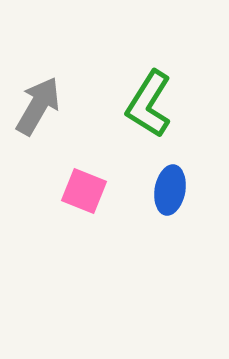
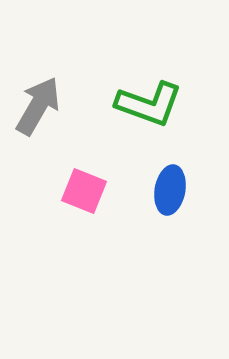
green L-shape: rotated 102 degrees counterclockwise
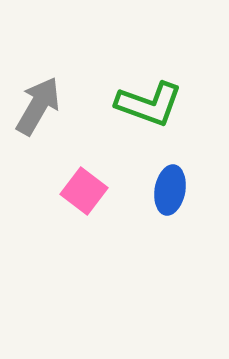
pink square: rotated 15 degrees clockwise
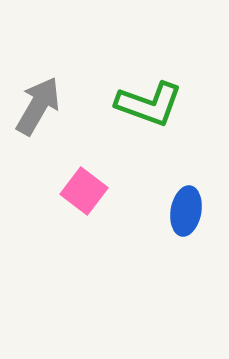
blue ellipse: moved 16 px right, 21 px down
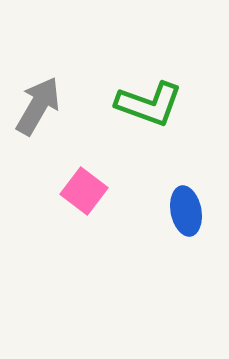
blue ellipse: rotated 21 degrees counterclockwise
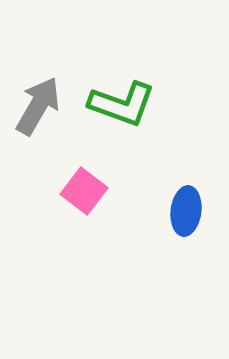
green L-shape: moved 27 px left
blue ellipse: rotated 18 degrees clockwise
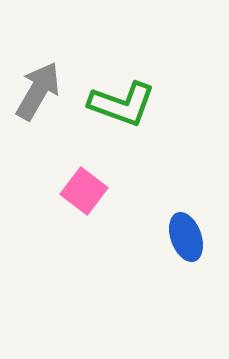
gray arrow: moved 15 px up
blue ellipse: moved 26 px down; rotated 27 degrees counterclockwise
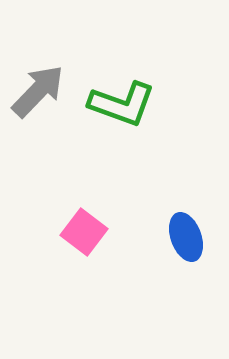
gray arrow: rotated 14 degrees clockwise
pink square: moved 41 px down
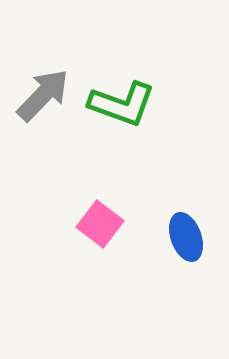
gray arrow: moved 5 px right, 4 px down
pink square: moved 16 px right, 8 px up
